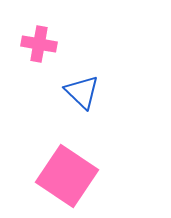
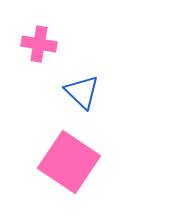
pink square: moved 2 px right, 14 px up
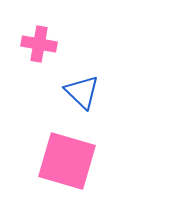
pink square: moved 2 px left, 1 px up; rotated 18 degrees counterclockwise
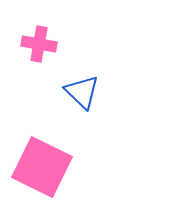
pink square: moved 25 px left, 6 px down; rotated 10 degrees clockwise
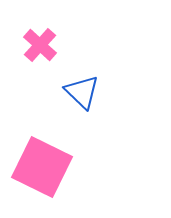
pink cross: moved 1 px right, 1 px down; rotated 32 degrees clockwise
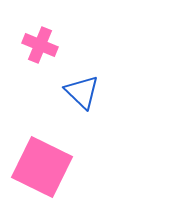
pink cross: rotated 20 degrees counterclockwise
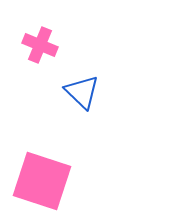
pink square: moved 14 px down; rotated 8 degrees counterclockwise
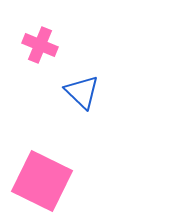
pink square: rotated 8 degrees clockwise
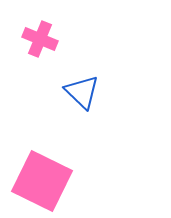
pink cross: moved 6 px up
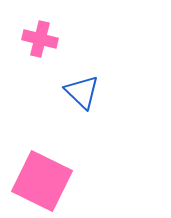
pink cross: rotated 8 degrees counterclockwise
